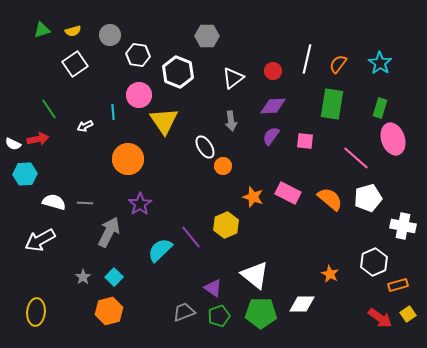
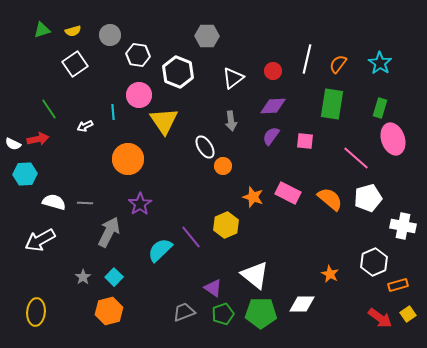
green pentagon at (219, 316): moved 4 px right, 2 px up
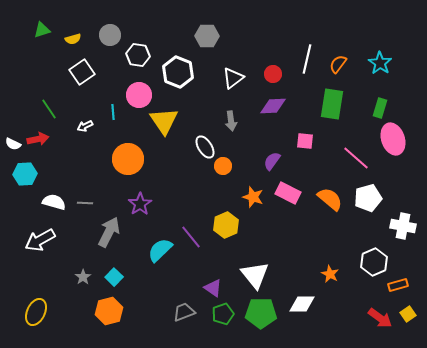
yellow semicircle at (73, 31): moved 8 px down
white square at (75, 64): moved 7 px right, 8 px down
red circle at (273, 71): moved 3 px down
purple semicircle at (271, 136): moved 1 px right, 25 px down
white triangle at (255, 275): rotated 12 degrees clockwise
yellow ellipse at (36, 312): rotated 20 degrees clockwise
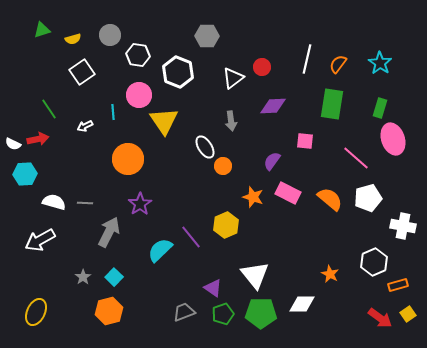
red circle at (273, 74): moved 11 px left, 7 px up
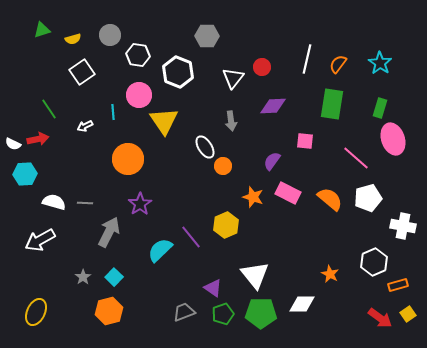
white triangle at (233, 78): rotated 15 degrees counterclockwise
